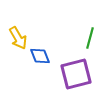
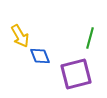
yellow arrow: moved 2 px right, 2 px up
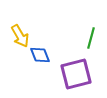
green line: moved 1 px right
blue diamond: moved 1 px up
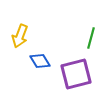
yellow arrow: rotated 50 degrees clockwise
blue diamond: moved 6 px down; rotated 10 degrees counterclockwise
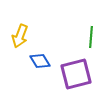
green line: moved 1 px up; rotated 10 degrees counterclockwise
